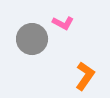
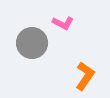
gray circle: moved 4 px down
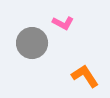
orange L-shape: rotated 68 degrees counterclockwise
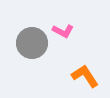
pink L-shape: moved 8 px down
